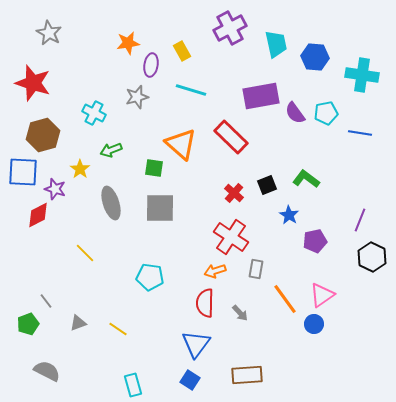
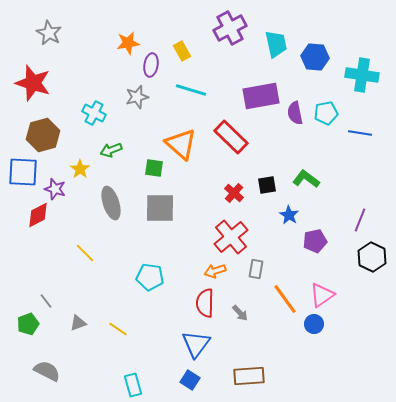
purple semicircle at (295, 113): rotated 25 degrees clockwise
black square at (267, 185): rotated 12 degrees clockwise
red cross at (231, 237): rotated 16 degrees clockwise
brown rectangle at (247, 375): moved 2 px right, 1 px down
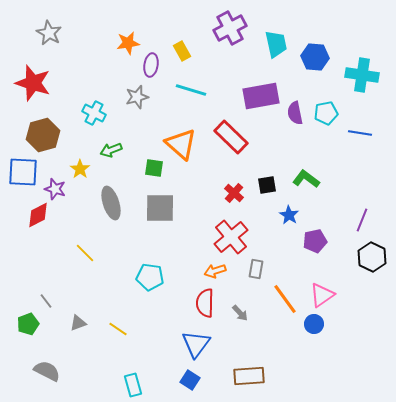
purple line at (360, 220): moved 2 px right
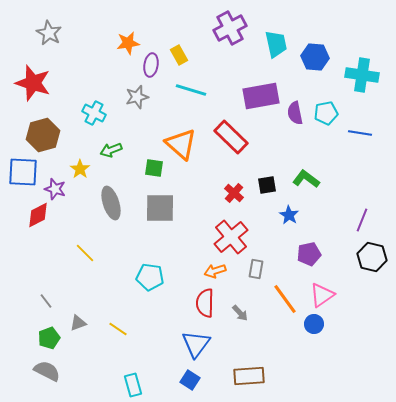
yellow rectangle at (182, 51): moved 3 px left, 4 px down
purple pentagon at (315, 241): moved 6 px left, 13 px down
black hexagon at (372, 257): rotated 12 degrees counterclockwise
green pentagon at (28, 324): moved 21 px right, 14 px down
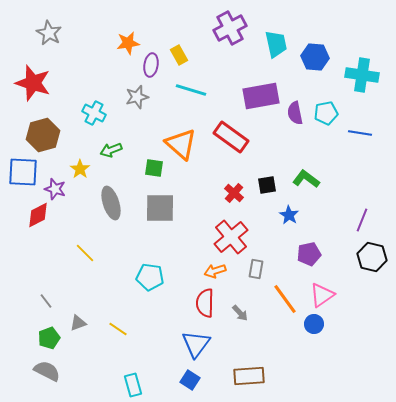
red rectangle at (231, 137): rotated 8 degrees counterclockwise
